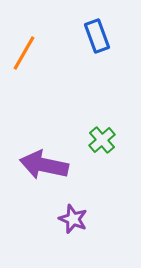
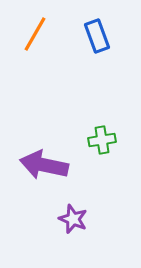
orange line: moved 11 px right, 19 px up
green cross: rotated 32 degrees clockwise
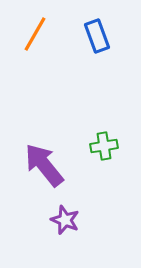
green cross: moved 2 px right, 6 px down
purple arrow: rotated 39 degrees clockwise
purple star: moved 8 px left, 1 px down
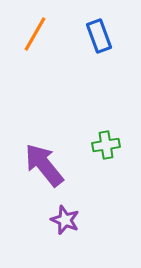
blue rectangle: moved 2 px right
green cross: moved 2 px right, 1 px up
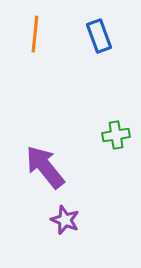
orange line: rotated 24 degrees counterclockwise
green cross: moved 10 px right, 10 px up
purple arrow: moved 1 px right, 2 px down
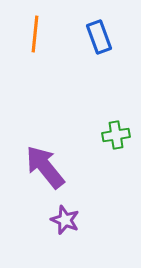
blue rectangle: moved 1 px down
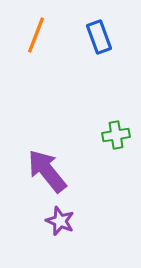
orange line: moved 1 px right, 1 px down; rotated 15 degrees clockwise
purple arrow: moved 2 px right, 4 px down
purple star: moved 5 px left, 1 px down
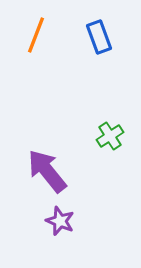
green cross: moved 6 px left, 1 px down; rotated 24 degrees counterclockwise
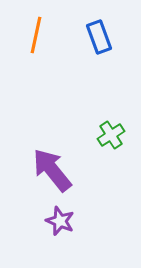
orange line: rotated 9 degrees counterclockwise
green cross: moved 1 px right, 1 px up
purple arrow: moved 5 px right, 1 px up
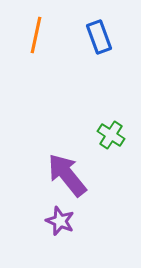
green cross: rotated 24 degrees counterclockwise
purple arrow: moved 15 px right, 5 px down
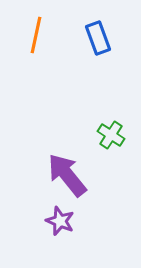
blue rectangle: moved 1 px left, 1 px down
